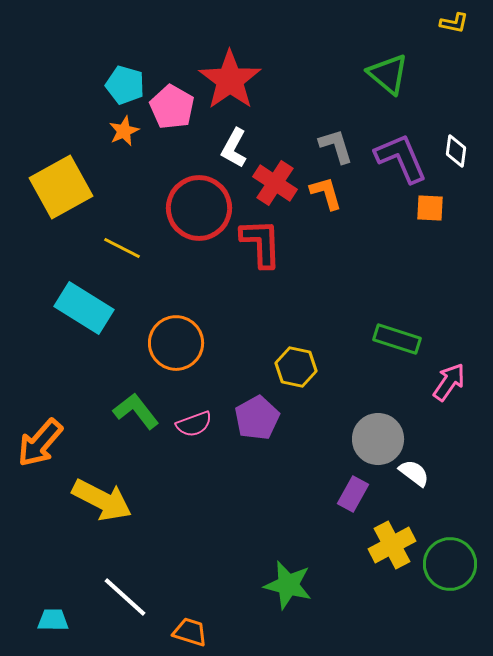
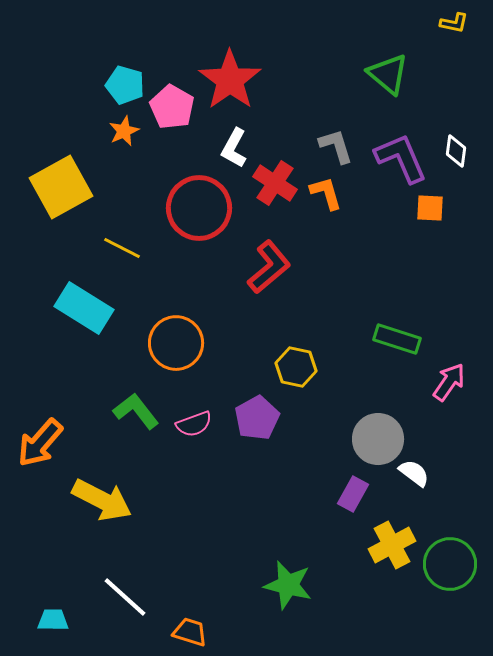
red L-shape: moved 8 px right, 24 px down; rotated 52 degrees clockwise
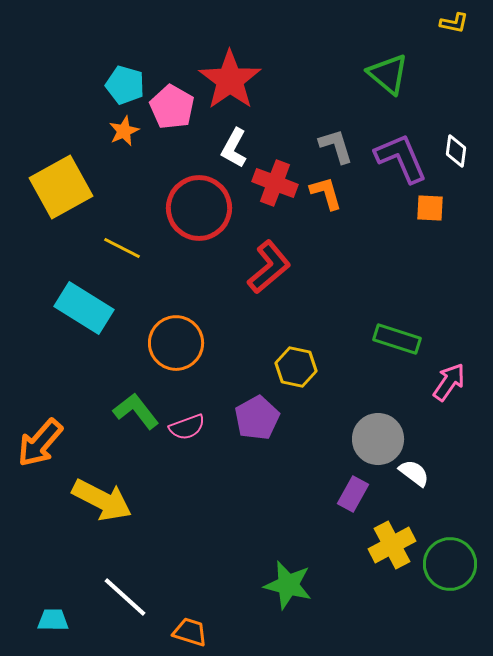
red cross: rotated 12 degrees counterclockwise
pink semicircle: moved 7 px left, 3 px down
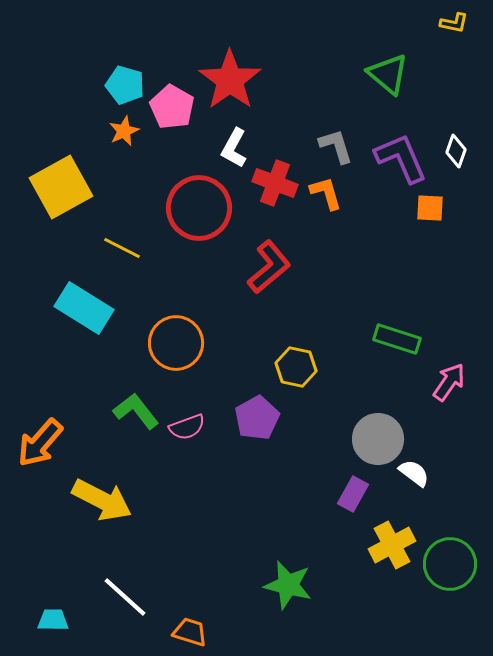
white diamond: rotated 12 degrees clockwise
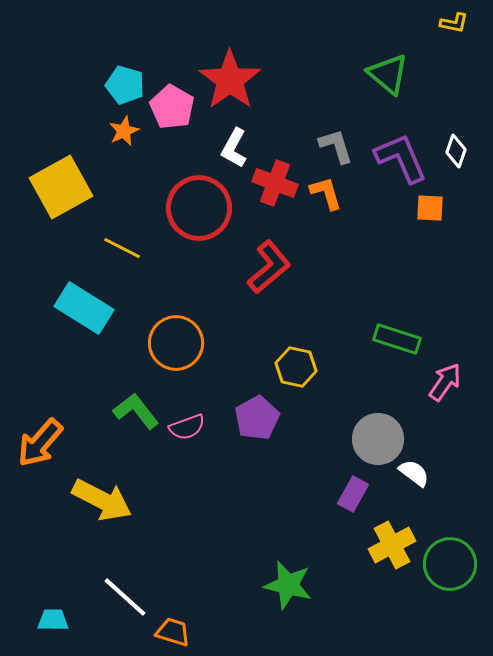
pink arrow: moved 4 px left
orange trapezoid: moved 17 px left
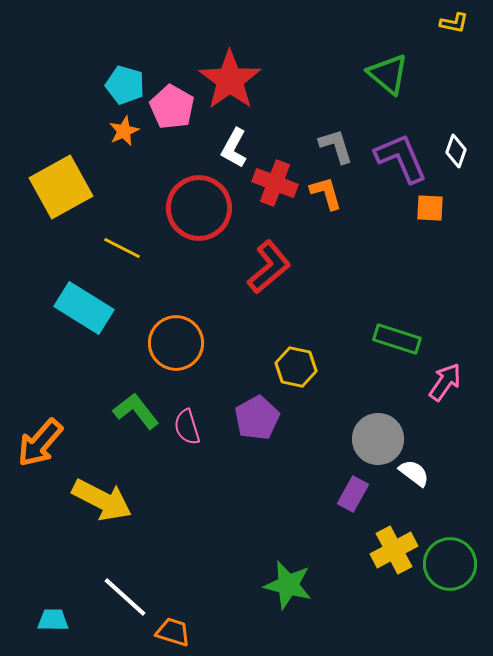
pink semicircle: rotated 93 degrees clockwise
yellow cross: moved 2 px right, 5 px down
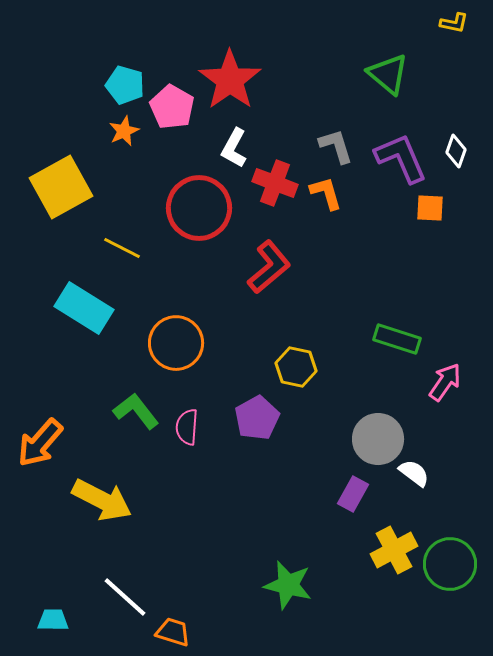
pink semicircle: rotated 21 degrees clockwise
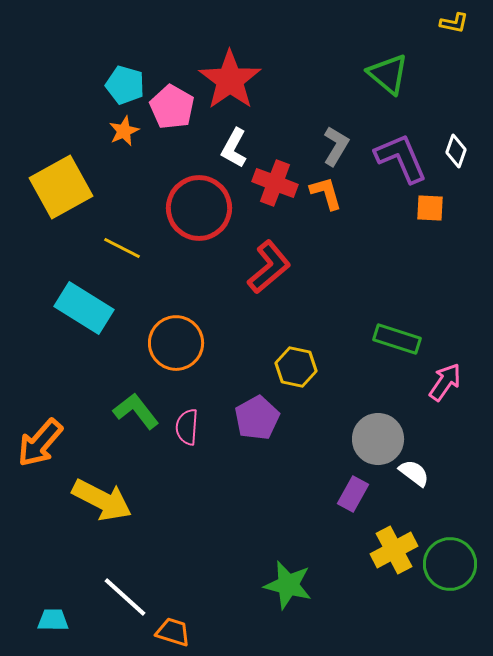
gray L-shape: rotated 48 degrees clockwise
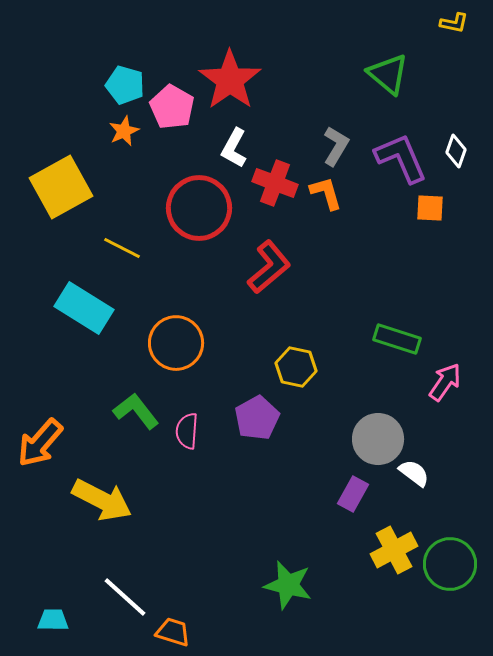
pink semicircle: moved 4 px down
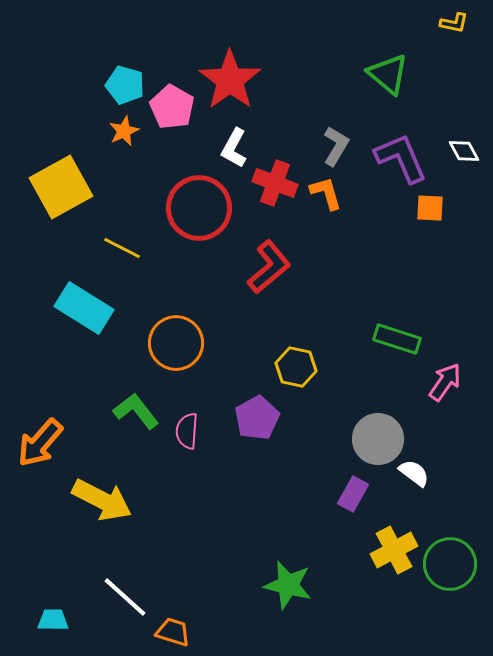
white diamond: moved 8 px right; rotated 48 degrees counterclockwise
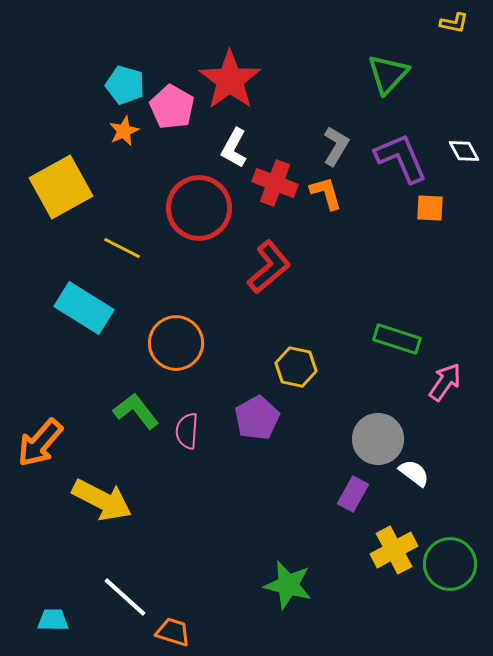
green triangle: rotated 33 degrees clockwise
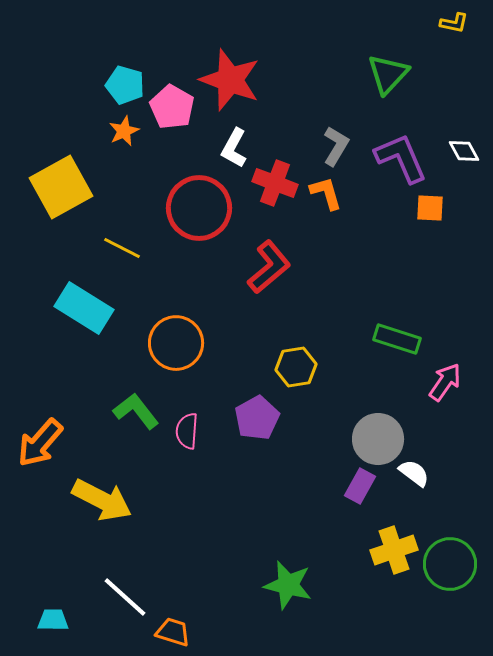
red star: rotated 16 degrees counterclockwise
yellow hexagon: rotated 21 degrees counterclockwise
purple rectangle: moved 7 px right, 8 px up
yellow cross: rotated 9 degrees clockwise
